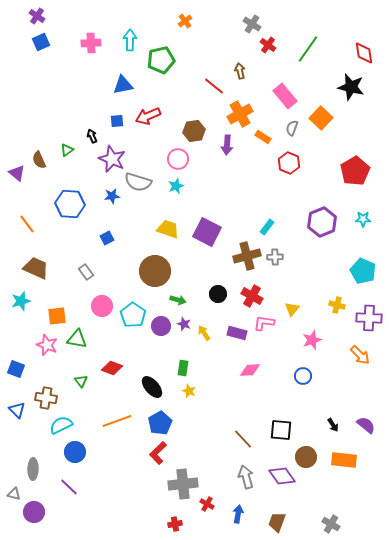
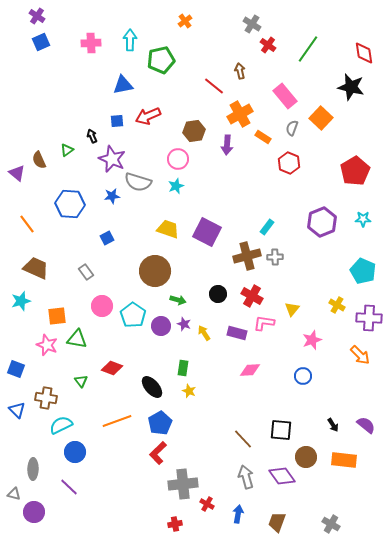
yellow cross at (337, 305): rotated 14 degrees clockwise
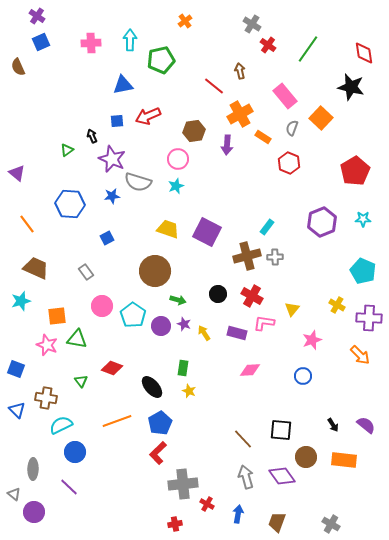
brown semicircle at (39, 160): moved 21 px left, 93 px up
gray triangle at (14, 494): rotated 24 degrees clockwise
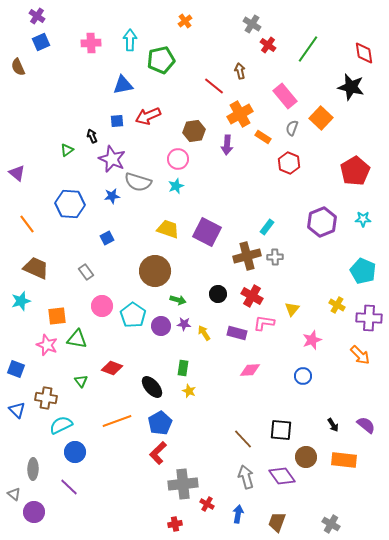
purple star at (184, 324): rotated 16 degrees counterclockwise
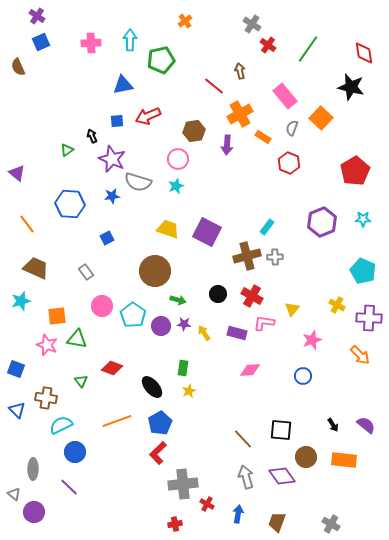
yellow star at (189, 391): rotated 24 degrees clockwise
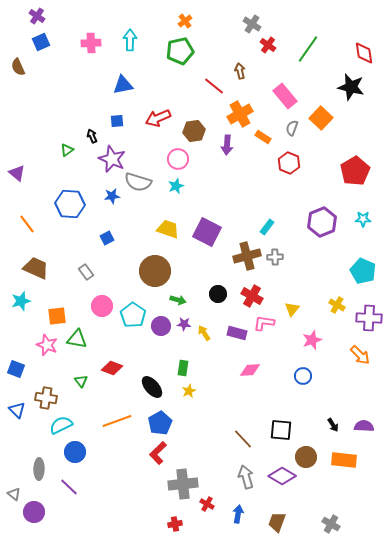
green pentagon at (161, 60): moved 19 px right, 9 px up
red arrow at (148, 116): moved 10 px right, 2 px down
purple semicircle at (366, 425): moved 2 px left, 1 px down; rotated 36 degrees counterclockwise
gray ellipse at (33, 469): moved 6 px right
purple diamond at (282, 476): rotated 24 degrees counterclockwise
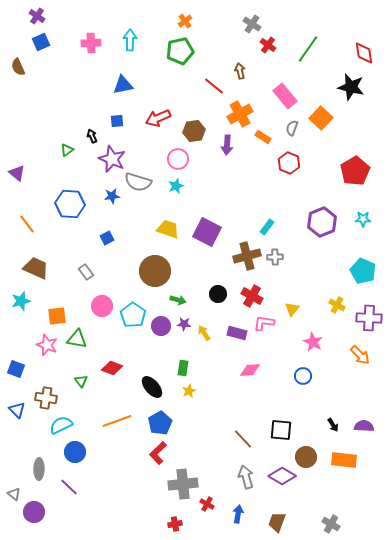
pink star at (312, 340): moved 1 px right, 2 px down; rotated 24 degrees counterclockwise
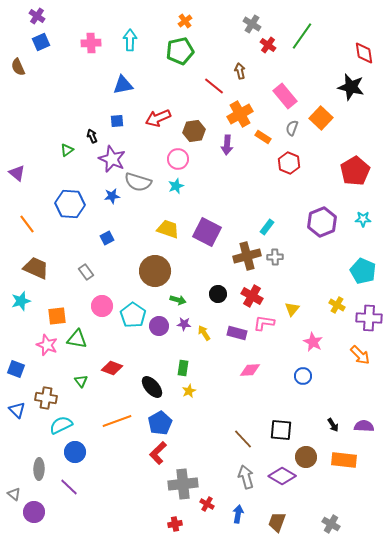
green line at (308, 49): moved 6 px left, 13 px up
purple circle at (161, 326): moved 2 px left
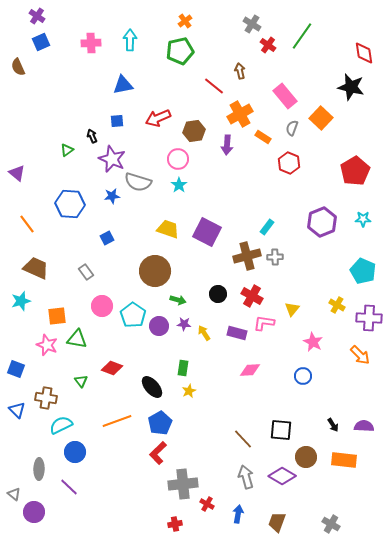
cyan star at (176, 186): moved 3 px right, 1 px up; rotated 14 degrees counterclockwise
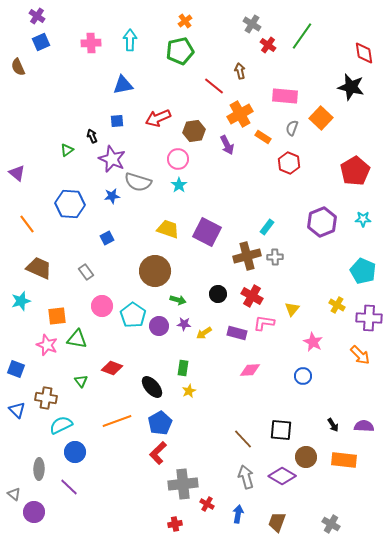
pink rectangle at (285, 96): rotated 45 degrees counterclockwise
purple arrow at (227, 145): rotated 30 degrees counterclockwise
brown trapezoid at (36, 268): moved 3 px right
yellow arrow at (204, 333): rotated 91 degrees counterclockwise
